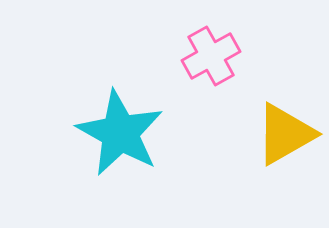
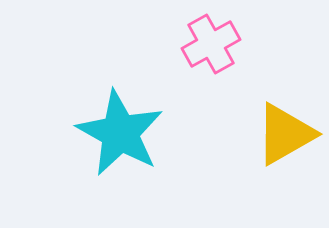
pink cross: moved 12 px up
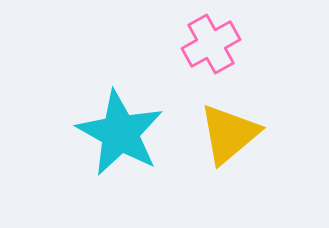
yellow triangle: moved 56 px left; rotated 10 degrees counterclockwise
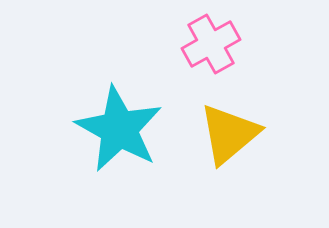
cyan star: moved 1 px left, 4 px up
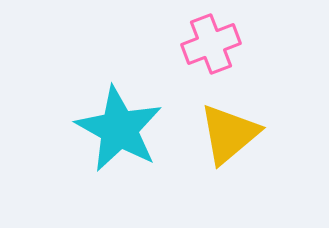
pink cross: rotated 8 degrees clockwise
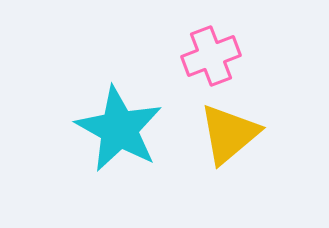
pink cross: moved 12 px down
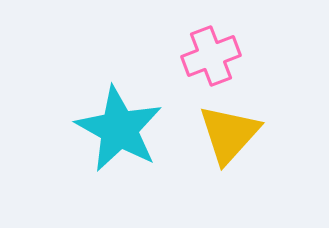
yellow triangle: rotated 8 degrees counterclockwise
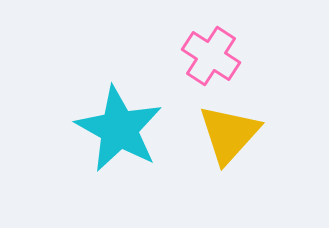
pink cross: rotated 36 degrees counterclockwise
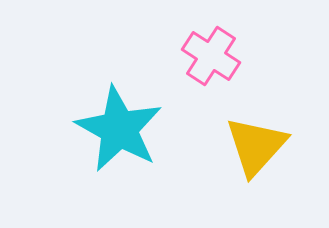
yellow triangle: moved 27 px right, 12 px down
